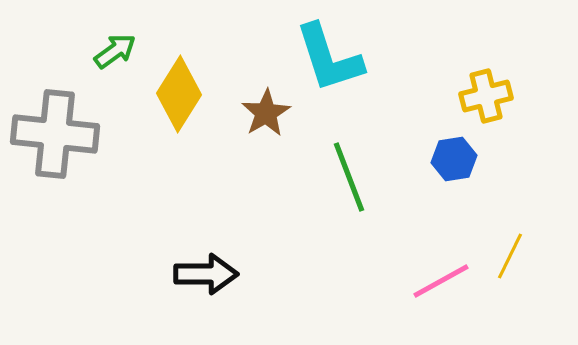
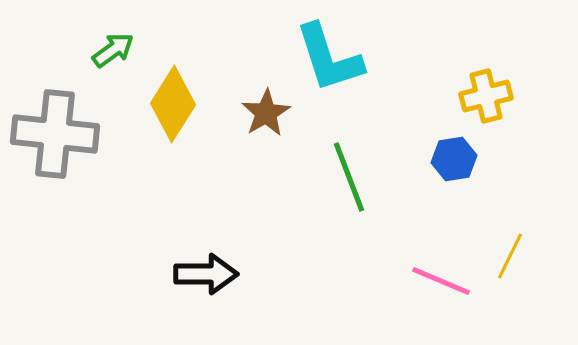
green arrow: moved 2 px left, 1 px up
yellow diamond: moved 6 px left, 10 px down
pink line: rotated 52 degrees clockwise
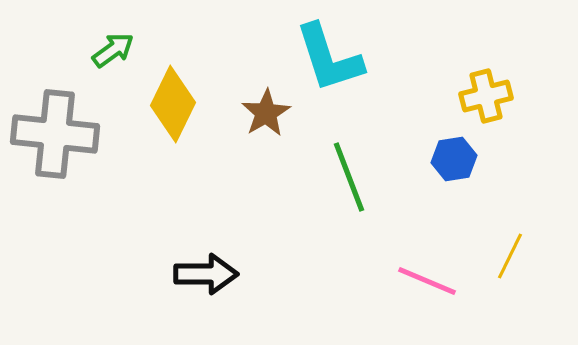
yellow diamond: rotated 6 degrees counterclockwise
pink line: moved 14 px left
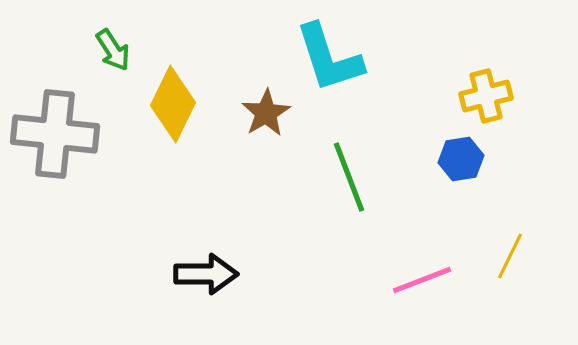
green arrow: rotated 93 degrees clockwise
blue hexagon: moved 7 px right
pink line: moved 5 px left, 1 px up; rotated 44 degrees counterclockwise
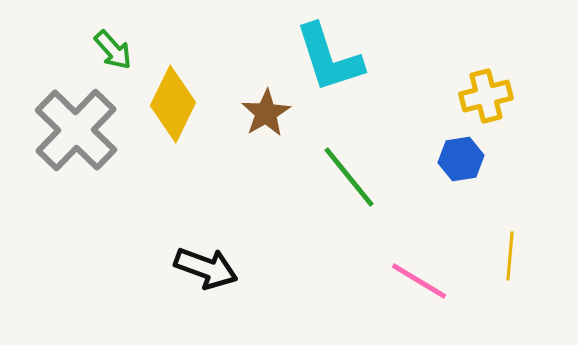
green arrow: rotated 9 degrees counterclockwise
gray cross: moved 21 px right, 4 px up; rotated 38 degrees clockwise
green line: rotated 18 degrees counterclockwise
yellow line: rotated 21 degrees counterclockwise
black arrow: moved 6 px up; rotated 20 degrees clockwise
pink line: moved 3 px left, 1 px down; rotated 52 degrees clockwise
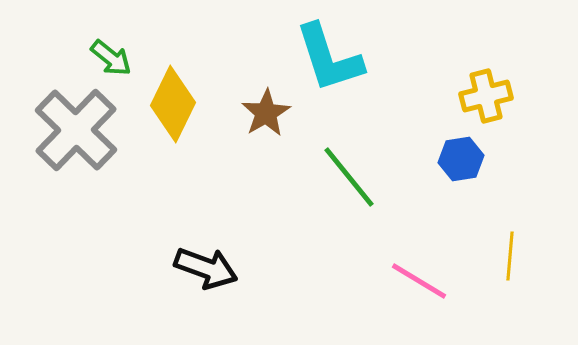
green arrow: moved 2 px left, 8 px down; rotated 9 degrees counterclockwise
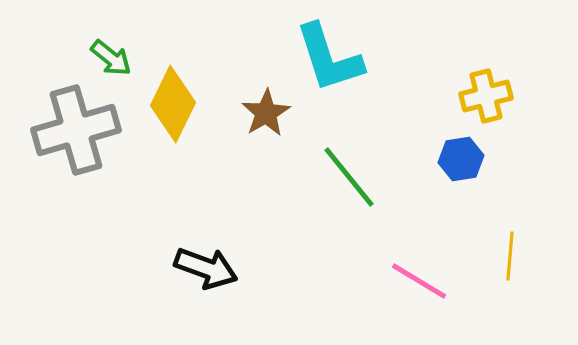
gray cross: rotated 30 degrees clockwise
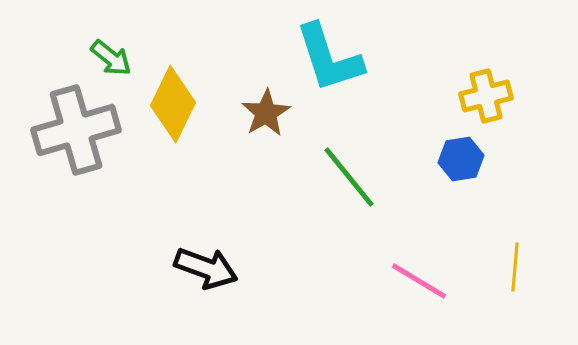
yellow line: moved 5 px right, 11 px down
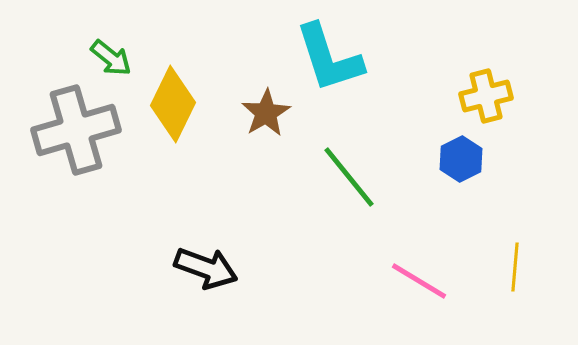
blue hexagon: rotated 18 degrees counterclockwise
